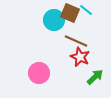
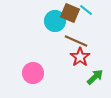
cyan circle: moved 1 px right, 1 px down
red star: rotated 12 degrees clockwise
pink circle: moved 6 px left
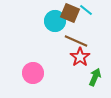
green arrow: rotated 24 degrees counterclockwise
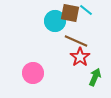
brown square: rotated 12 degrees counterclockwise
